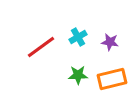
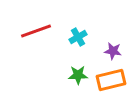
purple star: moved 3 px right, 9 px down
red line: moved 5 px left, 16 px up; rotated 16 degrees clockwise
orange rectangle: moved 1 px left, 1 px down
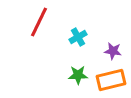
red line: moved 3 px right, 9 px up; rotated 44 degrees counterclockwise
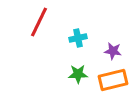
cyan cross: moved 1 px down; rotated 18 degrees clockwise
green star: moved 1 px up
orange rectangle: moved 2 px right
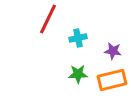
red line: moved 9 px right, 3 px up
orange rectangle: moved 1 px left
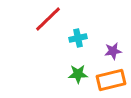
red line: rotated 20 degrees clockwise
purple star: rotated 18 degrees counterclockwise
orange rectangle: moved 1 px left
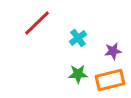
red line: moved 11 px left, 4 px down
cyan cross: rotated 24 degrees counterclockwise
orange rectangle: moved 1 px left
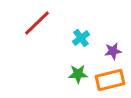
cyan cross: moved 3 px right
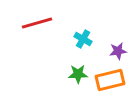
red line: rotated 28 degrees clockwise
cyan cross: moved 2 px right, 1 px down; rotated 24 degrees counterclockwise
purple star: moved 5 px right
